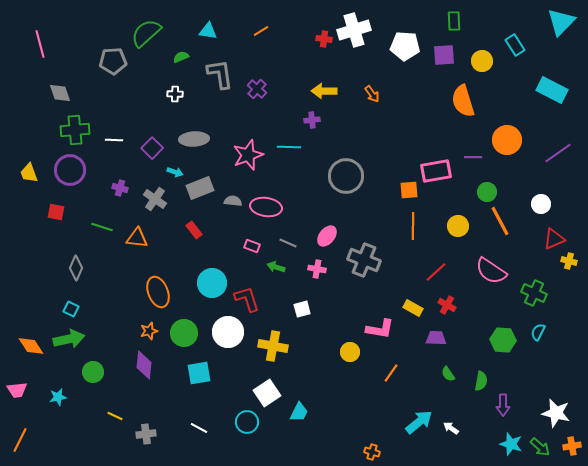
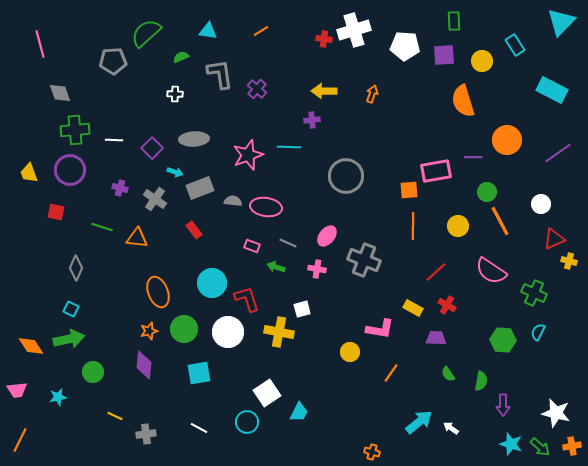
orange arrow at (372, 94): rotated 126 degrees counterclockwise
green circle at (184, 333): moved 4 px up
yellow cross at (273, 346): moved 6 px right, 14 px up
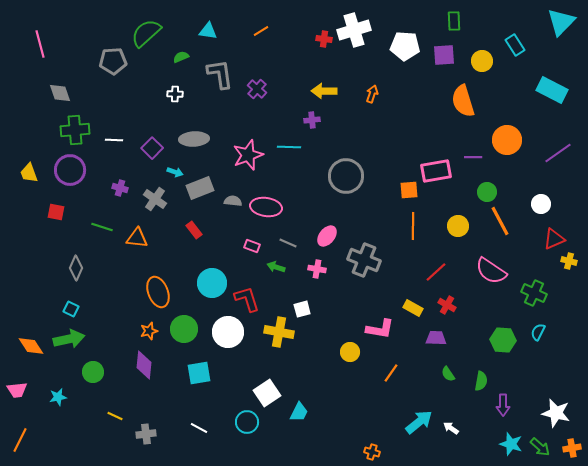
orange cross at (572, 446): moved 2 px down
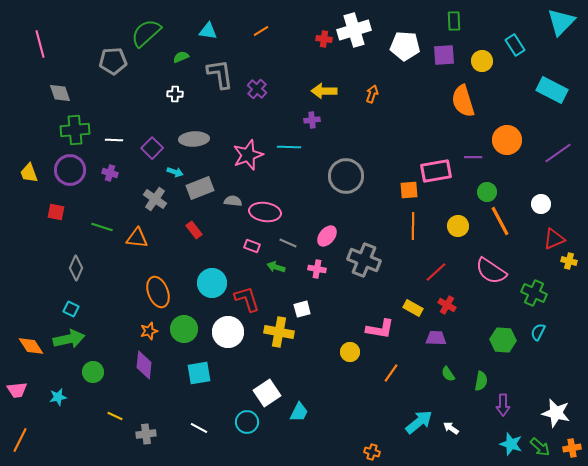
purple cross at (120, 188): moved 10 px left, 15 px up
pink ellipse at (266, 207): moved 1 px left, 5 px down
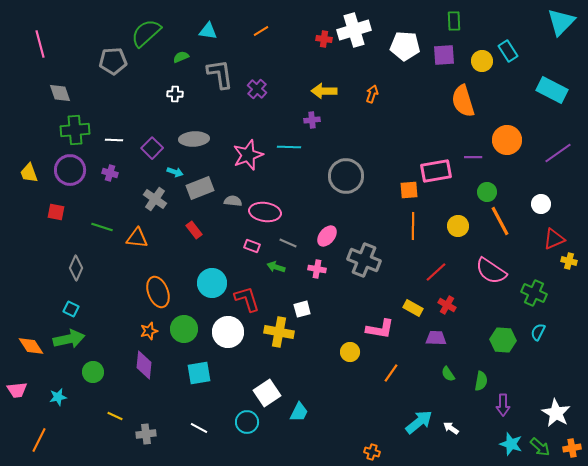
cyan rectangle at (515, 45): moved 7 px left, 6 px down
white star at (556, 413): rotated 16 degrees clockwise
orange line at (20, 440): moved 19 px right
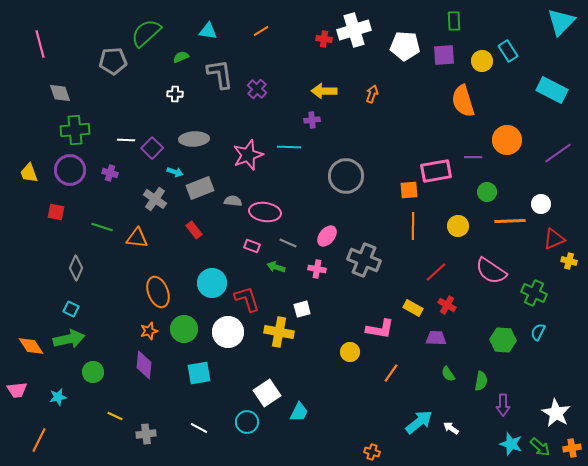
white line at (114, 140): moved 12 px right
orange line at (500, 221): moved 10 px right; rotated 64 degrees counterclockwise
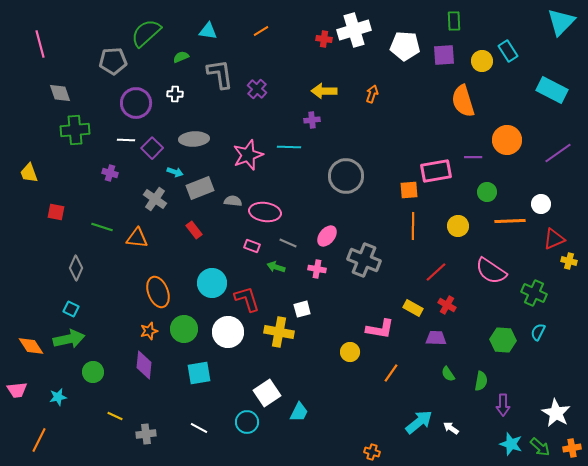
purple circle at (70, 170): moved 66 px right, 67 px up
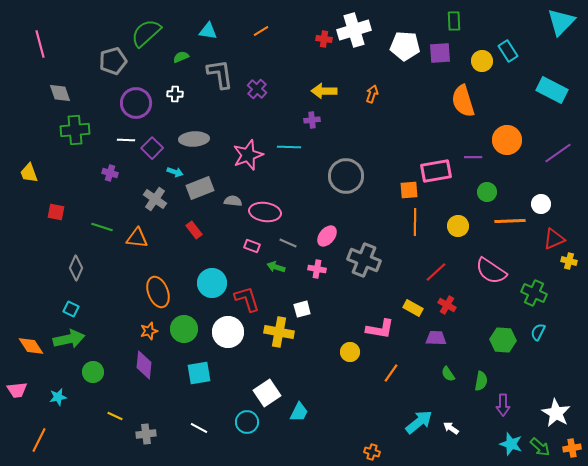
purple square at (444, 55): moved 4 px left, 2 px up
gray pentagon at (113, 61): rotated 12 degrees counterclockwise
orange line at (413, 226): moved 2 px right, 4 px up
